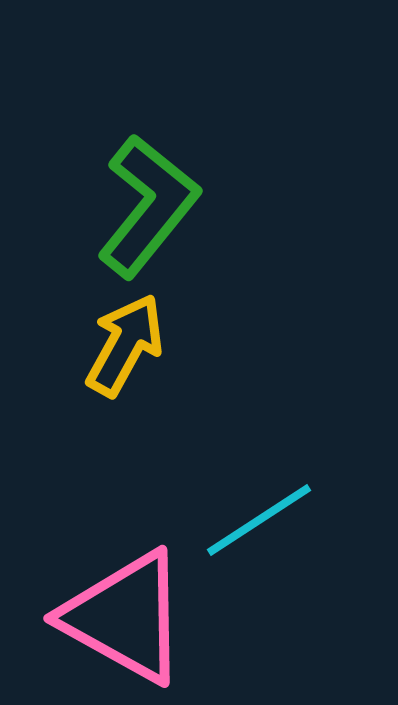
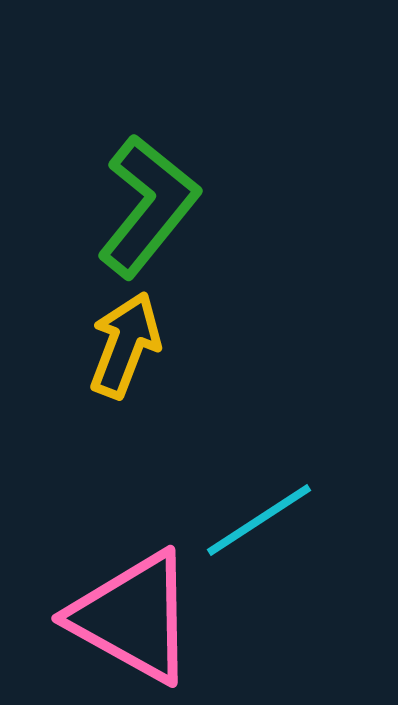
yellow arrow: rotated 8 degrees counterclockwise
pink triangle: moved 8 px right
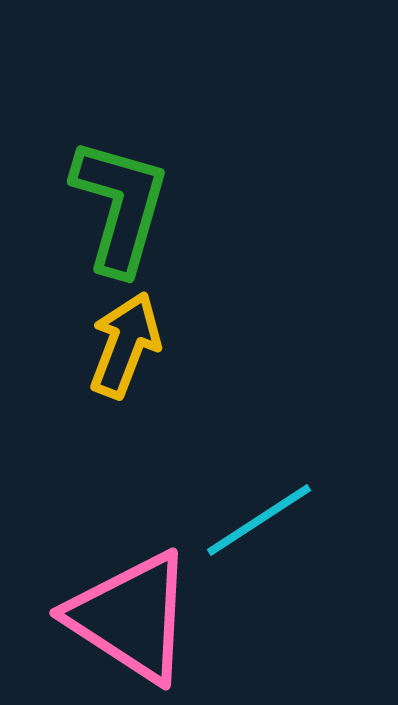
green L-shape: moved 28 px left; rotated 23 degrees counterclockwise
pink triangle: moved 2 px left; rotated 4 degrees clockwise
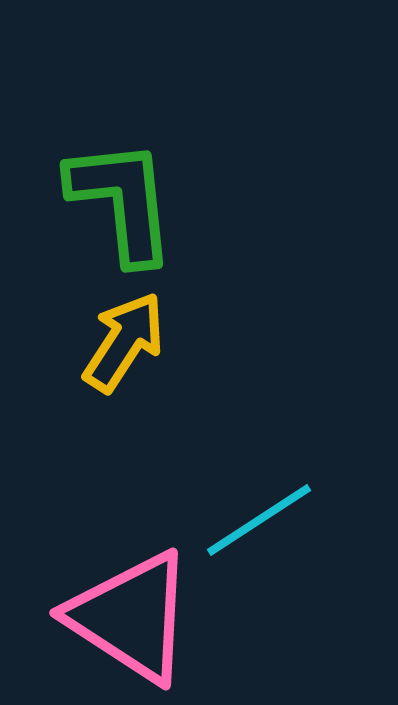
green L-shape: moved 2 px right, 5 px up; rotated 22 degrees counterclockwise
yellow arrow: moved 1 px left, 3 px up; rotated 12 degrees clockwise
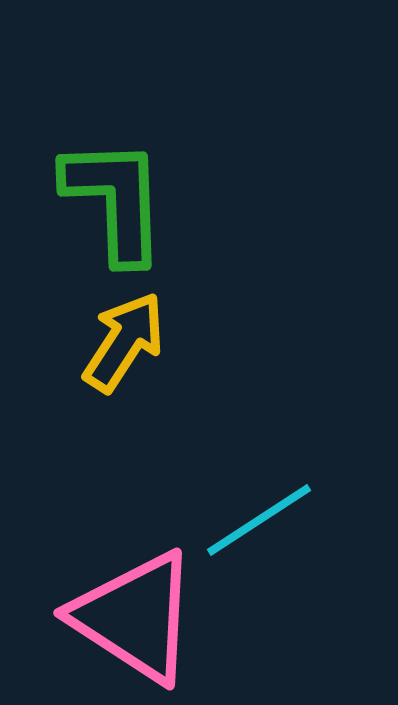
green L-shape: moved 7 px left, 1 px up; rotated 4 degrees clockwise
pink triangle: moved 4 px right
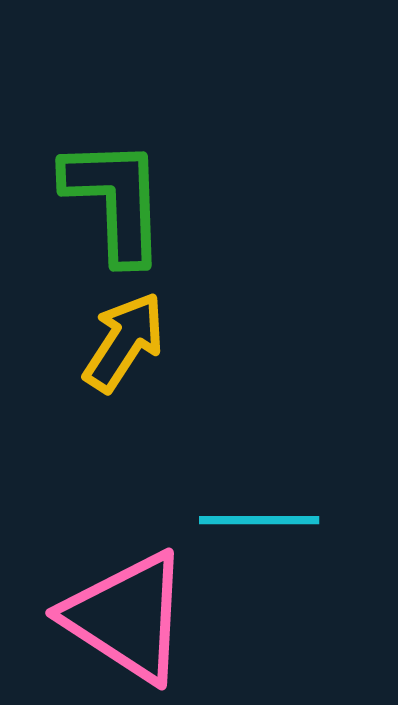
cyan line: rotated 33 degrees clockwise
pink triangle: moved 8 px left
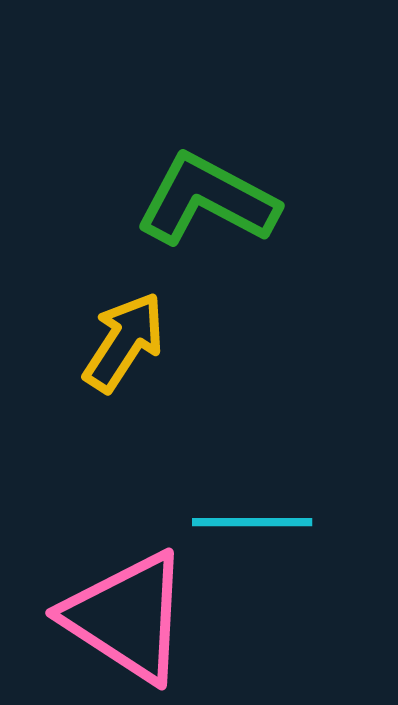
green L-shape: moved 92 px right; rotated 60 degrees counterclockwise
cyan line: moved 7 px left, 2 px down
